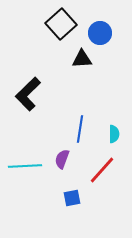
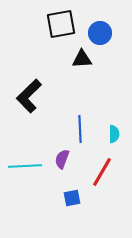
black square: rotated 32 degrees clockwise
black L-shape: moved 1 px right, 2 px down
blue line: rotated 12 degrees counterclockwise
red line: moved 2 px down; rotated 12 degrees counterclockwise
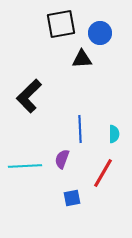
red line: moved 1 px right, 1 px down
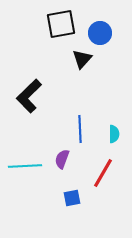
black triangle: rotated 45 degrees counterclockwise
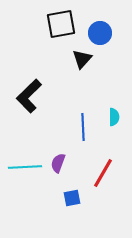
blue line: moved 3 px right, 2 px up
cyan semicircle: moved 17 px up
purple semicircle: moved 4 px left, 4 px down
cyan line: moved 1 px down
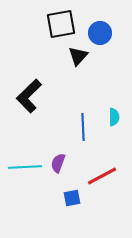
black triangle: moved 4 px left, 3 px up
red line: moved 1 px left, 3 px down; rotated 32 degrees clockwise
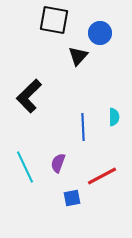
black square: moved 7 px left, 4 px up; rotated 20 degrees clockwise
cyan line: rotated 68 degrees clockwise
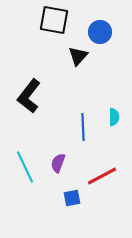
blue circle: moved 1 px up
black L-shape: rotated 8 degrees counterclockwise
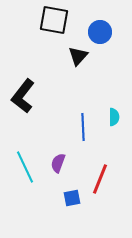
black L-shape: moved 6 px left
red line: moved 2 px left, 3 px down; rotated 40 degrees counterclockwise
